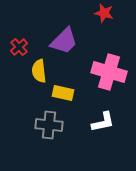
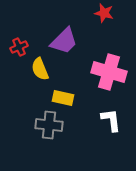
red cross: rotated 18 degrees clockwise
yellow semicircle: moved 1 px right, 2 px up; rotated 15 degrees counterclockwise
yellow rectangle: moved 5 px down
white L-shape: moved 8 px right, 2 px up; rotated 85 degrees counterclockwise
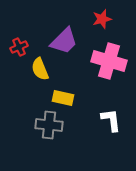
red star: moved 2 px left, 6 px down; rotated 30 degrees counterclockwise
pink cross: moved 11 px up
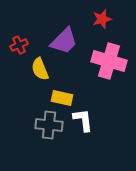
red cross: moved 2 px up
yellow rectangle: moved 1 px left
white L-shape: moved 28 px left
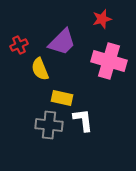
purple trapezoid: moved 2 px left, 1 px down
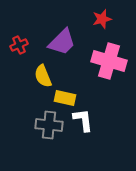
yellow semicircle: moved 3 px right, 7 px down
yellow rectangle: moved 3 px right
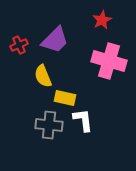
red star: moved 1 px down; rotated 12 degrees counterclockwise
purple trapezoid: moved 7 px left, 2 px up
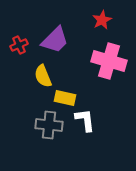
white L-shape: moved 2 px right
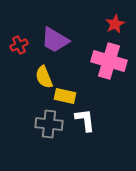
red star: moved 13 px right, 4 px down
purple trapezoid: rotated 76 degrees clockwise
yellow semicircle: moved 1 px right, 1 px down
yellow rectangle: moved 2 px up
gray cross: moved 1 px up
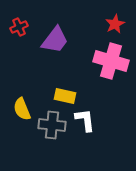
purple trapezoid: rotated 84 degrees counterclockwise
red cross: moved 18 px up
pink cross: moved 2 px right
yellow semicircle: moved 22 px left, 32 px down
gray cross: moved 3 px right, 1 px down
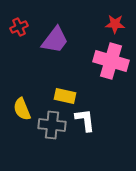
red star: rotated 30 degrees clockwise
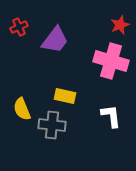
red star: moved 5 px right, 1 px down; rotated 24 degrees counterclockwise
white L-shape: moved 26 px right, 4 px up
